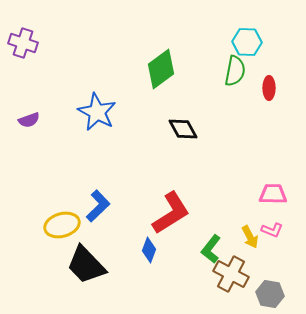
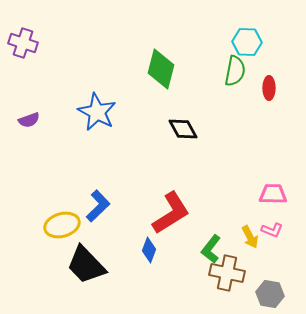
green diamond: rotated 39 degrees counterclockwise
brown cross: moved 4 px left, 1 px up; rotated 16 degrees counterclockwise
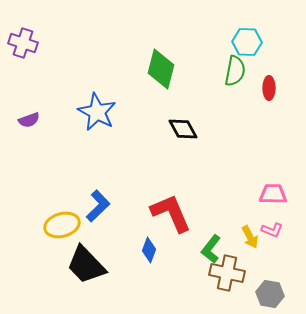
red L-shape: rotated 81 degrees counterclockwise
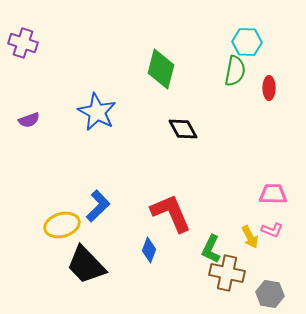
green L-shape: rotated 12 degrees counterclockwise
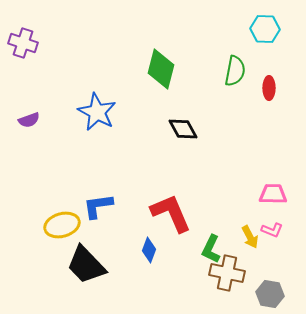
cyan hexagon: moved 18 px right, 13 px up
blue L-shape: rotated 144 degrees counterclockwise
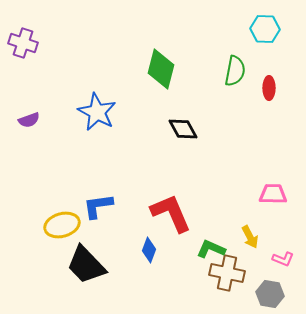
pink L-shape: moved 11 px right, 29 px down
green L-shape: rotated 88 degrees clockwise
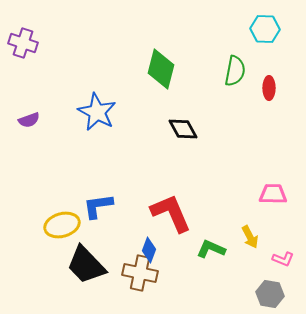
brown cross: moved 87 px left
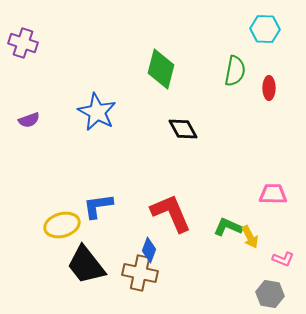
green L-shape: moved 17 px right, 22 px up
black trapezoid: rotated 6 degrees clockwise
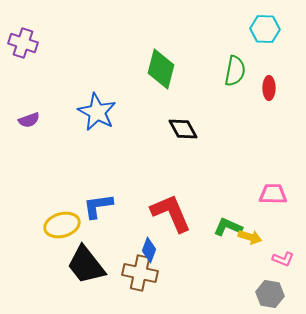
yellow arrow: rotated 45 degrees counterclockwise
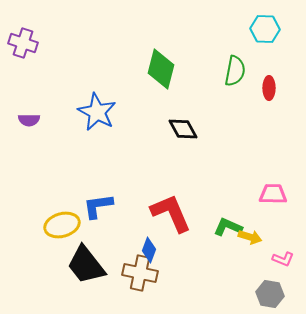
purple semicircle: rotated 20 degrees clockwise
